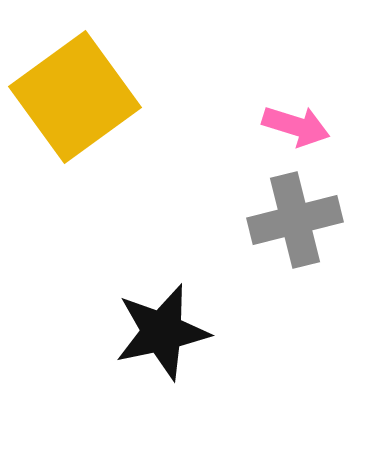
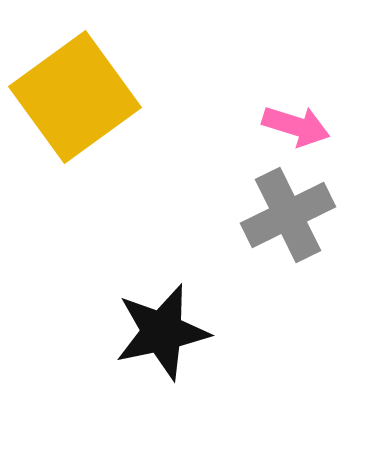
gray cross: moved 7 px left, 5 px up; rotated 12 degrees counterclockwise
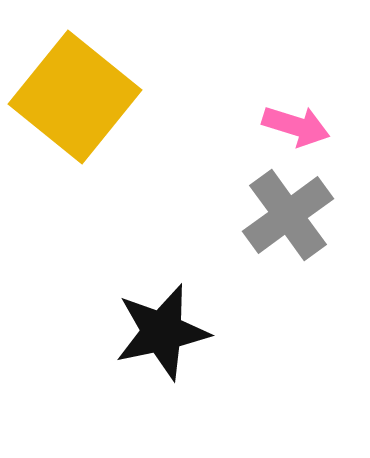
yellow square: rotated 15 degrees counterclockwise
gray cross: rotated 10 degrees counterclockwise
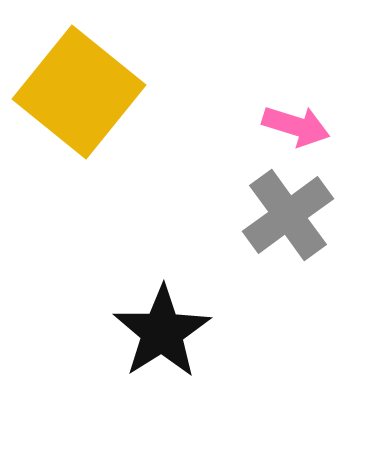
yellow square: moved 4 px right, 5 px up
black star: rotated 20 degrees counterclockwise
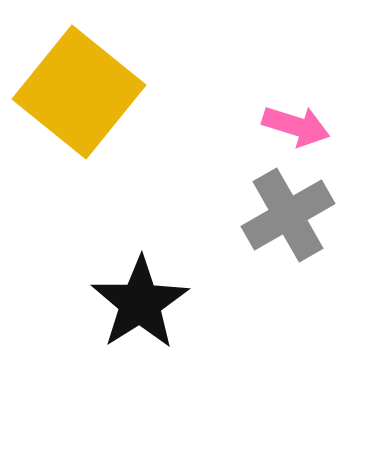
gray cross: rotated 6 degrees clockwise
black star: moved 22 px left, 29 px up
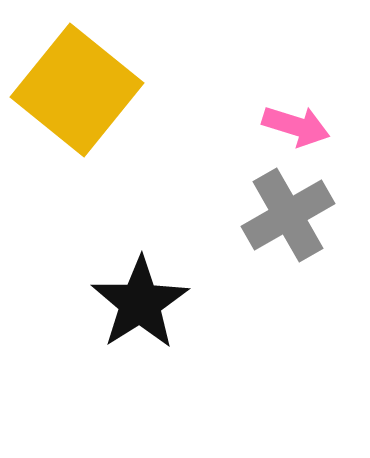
yellow square: moved 2 px left, 2 px up
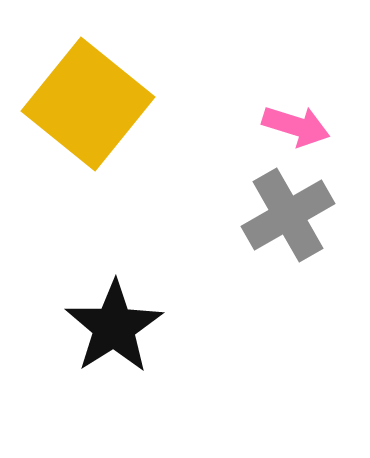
yellow square: moved 11 px right, 14 px down
black star: moved 26 px left, 24 px down
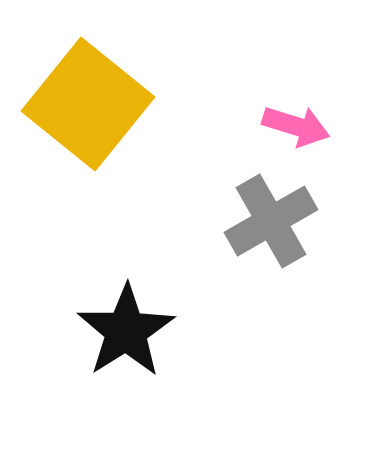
gray cross: moved 17 px left, 6 px down
black star: moved 12 px right, 4 px down
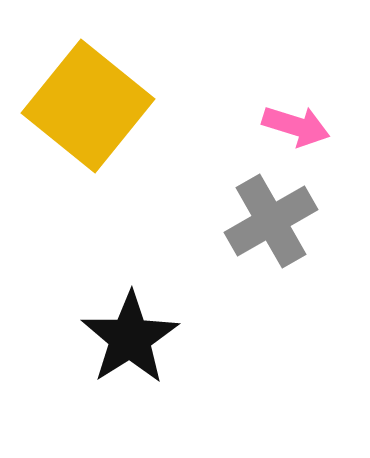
yellow square: moved 2 px down
black star: moved 4 px right, 7 px down
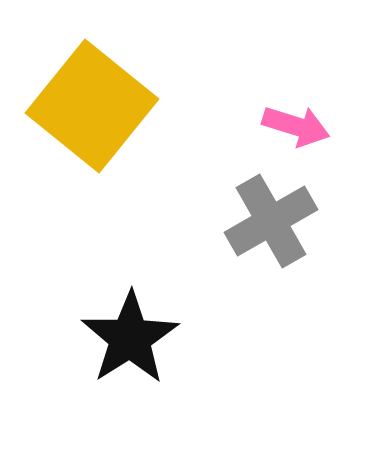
yellow square: moved 4 px right
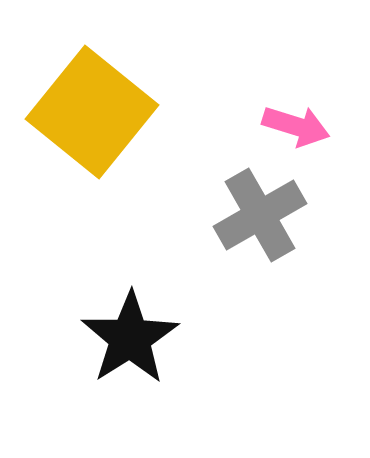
yellow square: moved 6 px down
gray cross: moved 11 px left, 6 px up
